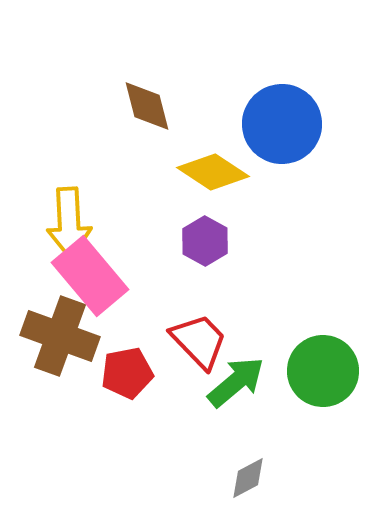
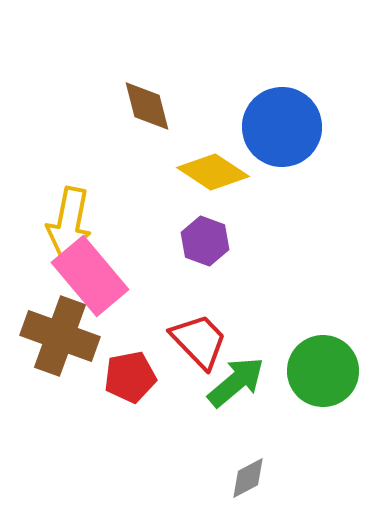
blue circle: moved 3 px down
yellow arrow: rotated 14 degrees clockwise
purple hexagon: rotated 9 degrees counterclockwise
red pentagon: moved 3 px right, 4 px down
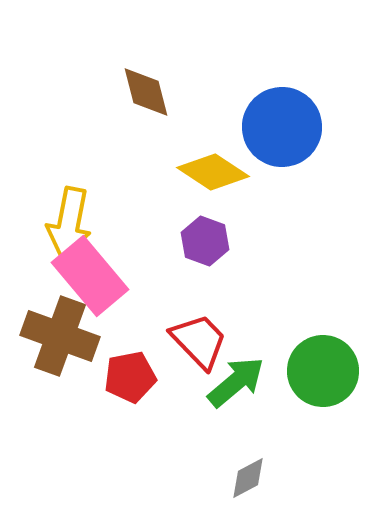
brown diamond: moved 1 px left, 14 px up
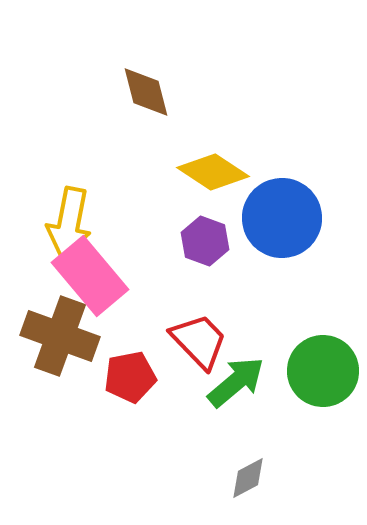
blue circle: moved 91 px down
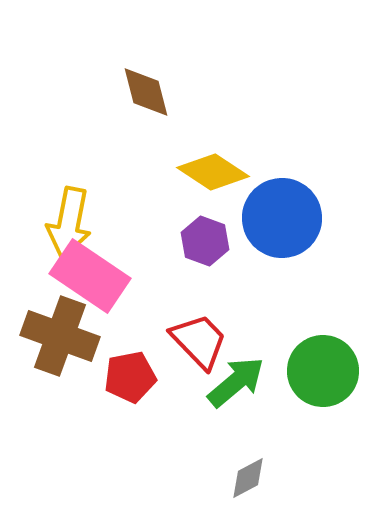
pink rectangle: rotated 16 degrees counterclockwise
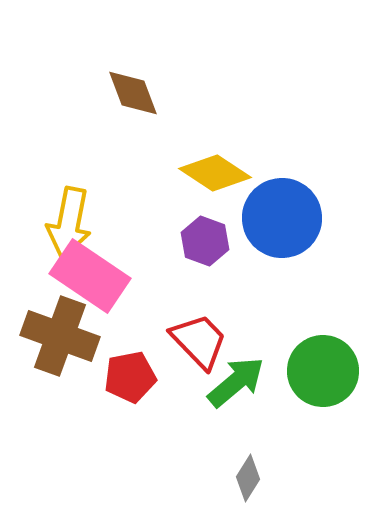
brown diamond: moved 13 px left, 1 px down; rotated 6 degrees counterclockwise
yellow diamond: moved 2 px right, 1 px down
gray diamond: rotated 30 degrees counterclockwise
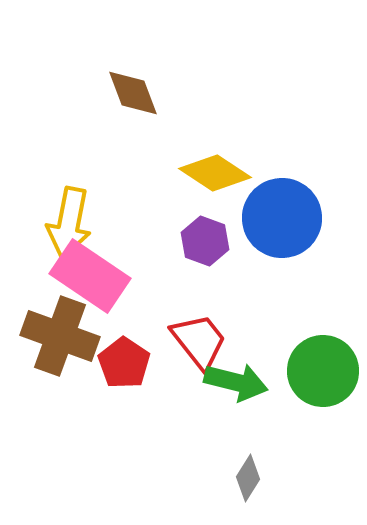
red trapezoid: rotated 6 degrees clockwise
red pentagon: moved 6 px left, 14 px up; rotated 27 degrees counterclockwise
green arrow: rotated 54 degrees clockwise
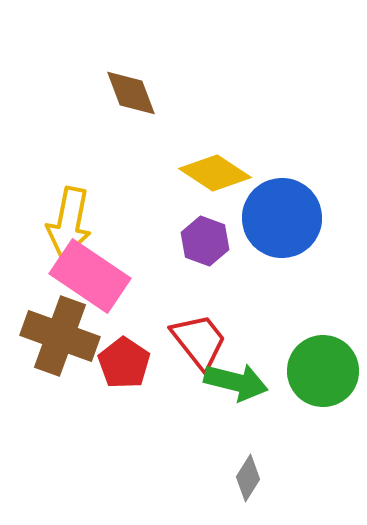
brown diamond: moved 2 px left
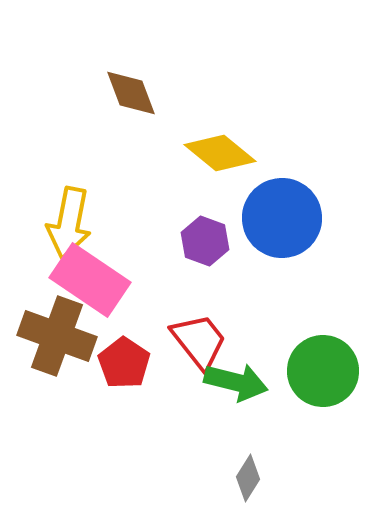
yellow diamond: moved 5 px right, 20 px up; rotated 6 degrees clockwise
pink rectangle: moved 4 px down
brown cross: moved 3 px left
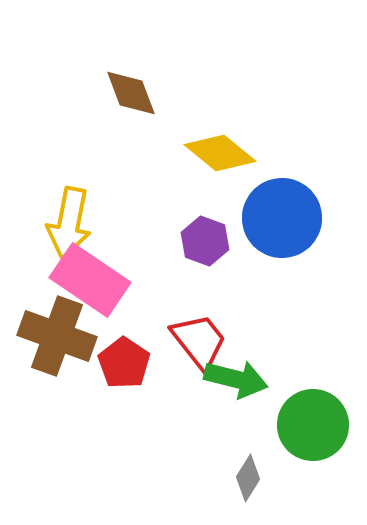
green circle: moved 10 px left, 54 px down
green arrow: moved 3 px up
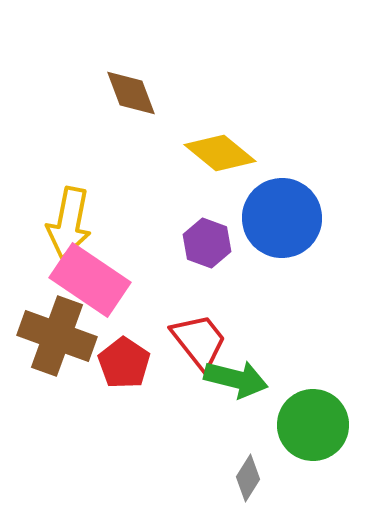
purple hexagon: moved 2 px right, 2 px down
